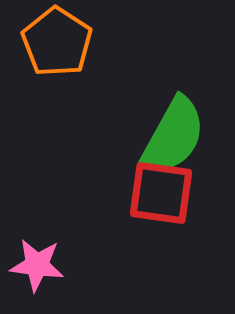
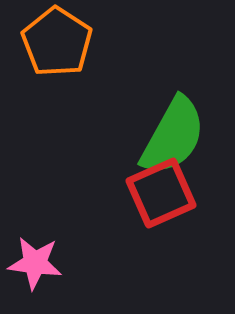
red square: rotated 32 degrees counterclockwise
pink star: moved 2 px left, 2 px up
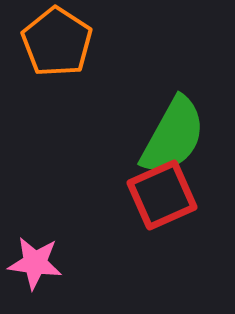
red square: moved 1 px right, 2 px down
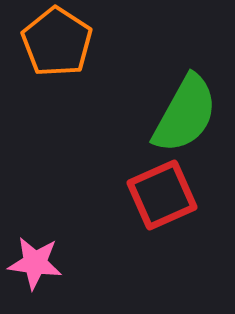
green semicircle: moved 12 px right, 22 px up
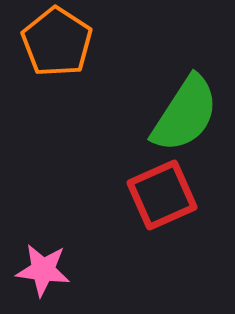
green semicircle: rotated 4 degrees clockwise
pink star: moved 8 px right, 7 px down
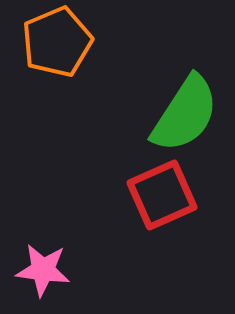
orange pentagon: rotated 16 degrees clockwise
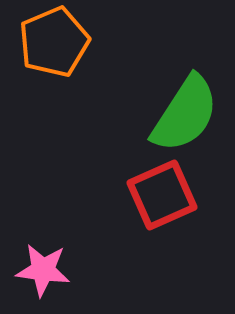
orange pentagon: moved 3 px left
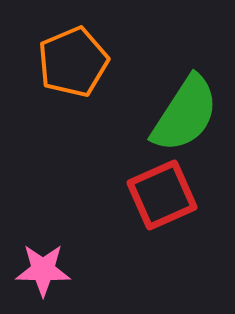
orange pentagon: moved 19 px right, 20 px down
pink star: rotated 6 degrees counterclockwise
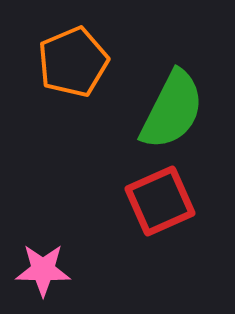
green semicircle: moved 13 px left, 4 px up; rotated 6 degrees counterclockwise
red square: moved 2 px left, 6 px down
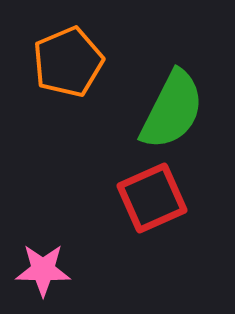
orange pentagon: moved 5 px left
red square: moved 8 px left, 3 px up
